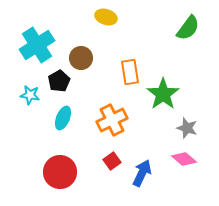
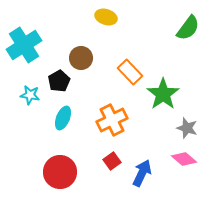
cyan cross: moved 13 px left
orange rectangle: rotated 35 degrees counterclockwise
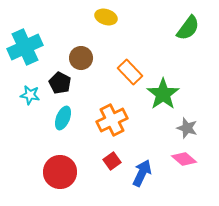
cyan cross: moved 1 px right, 2 px down; rotated 8 degrees clockwise
black pentagon: moved 1 px right, 2 px down; rotated 15 degrees counterclockwise
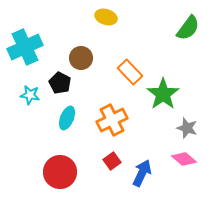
cyan ellipse: moved 4 px right
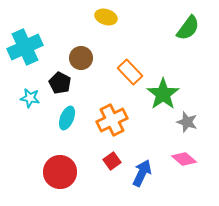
cyan star: moved 3 px down
gray star: moved 6 px up
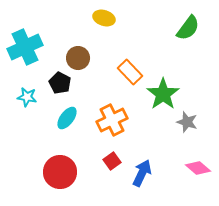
yellow ellipse: moved 2 px left, 1 px down
brown circle: moved 3 px left
cyan star: moved 3 px left, 1 px up
cyan ellipse: rotated 15 degrees clockwise
pink diamond: moved 14 px right, 9 px down
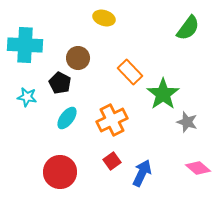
cyan cross: moved 2 px up; rotated 28 degrees clockwise
